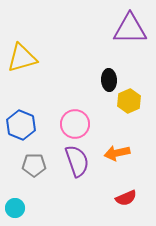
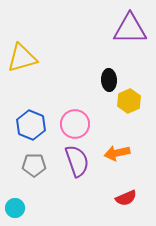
blue hexagon: moved 10 px right
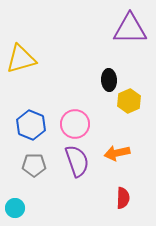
yellow triangle: moved 1 px left, 1 px down
red semicircle: moved 3 px left; rotated 65 degrees counterclockwise
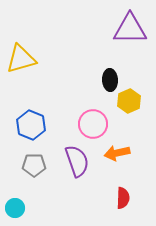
black ellipse: moved 1 px right
pink circle: moved 18 px right
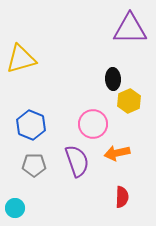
black ellipse: moved 3 px right, 1 px up
red semicircle: moved 1 px left, 1 px up
